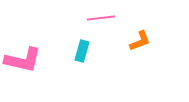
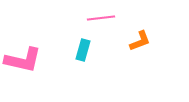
cyan rectangle: moved 1 px right, 1 px up
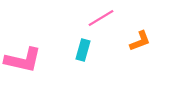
pink line: rotated 24 degrees counterclockwise
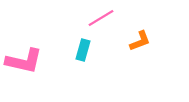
pink L-shape: moved 1 px right, 1 px down
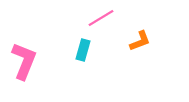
pink L-shape: rotated 81 degrees counterclockwise
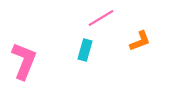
cyan rectangle: moved 2 px right
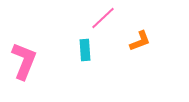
pink line: moved 2 px right; rotated 12 degrees counterclockwise
cyan rectangle: rotated 20 degrees counterclockwise
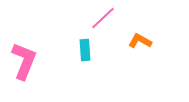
orange L-shape: rotated 130 degrees counterclockwise
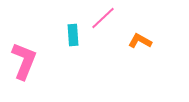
cyan rectangle: moved 12 px left, 15 px up
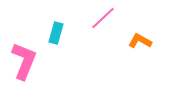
cyan rectangle: moved 17 px left, 2 px up; rotated 20 degrees clockwise
